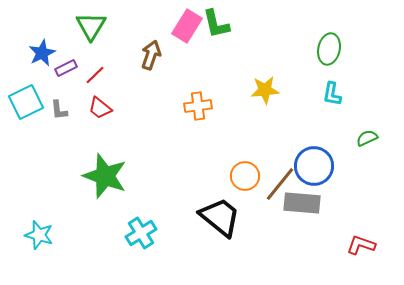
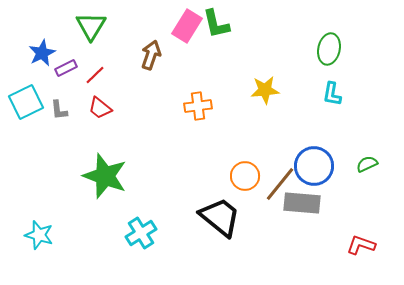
green semicircle: moved 26 px down
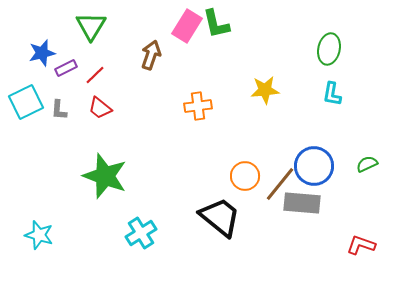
blue star: rotated 12 degrees clockwise
gray L-shape: rotated 10 degrees clockwise
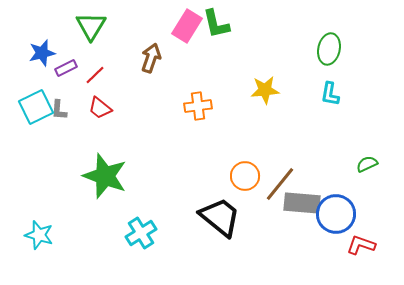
brown arrow: moved 3 px down
cyan L-shape: moved 2 px left
cyan square: moved 10 px right, 5 px down
blue circle: moved 22 px right, 48 px down
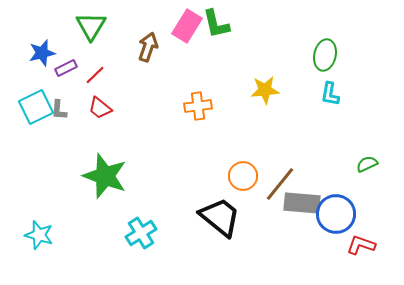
green ellipse: moved 4 px left, 6 px down
brown arrow: moved 3 px left, 11 px up
orange circle: moved 2 px left
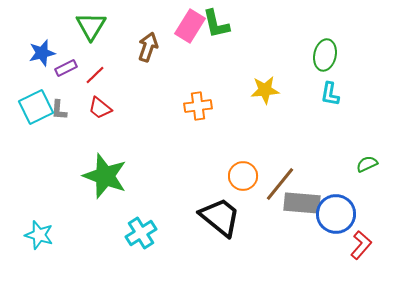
pink rectangle: moved 3 px right
red L-shape: rotated 112 degrees clockwise
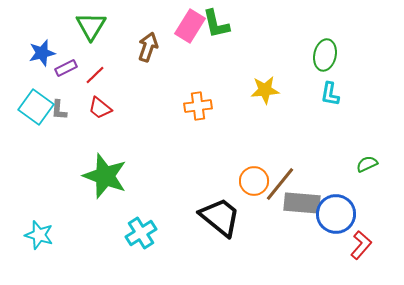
cyan square: rotated 28 degrees counterclockwise
orange circle: moved 11 px right, 5 px down
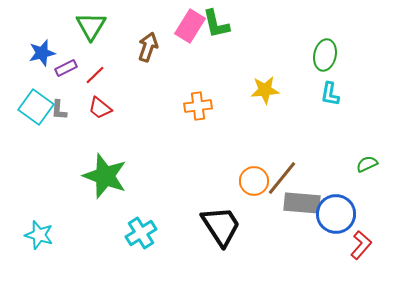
brown line: moved 2 px right, 6 px up
black trapezoid: moved 1 px right, 9 px down; rotated 18 degrees clockwise
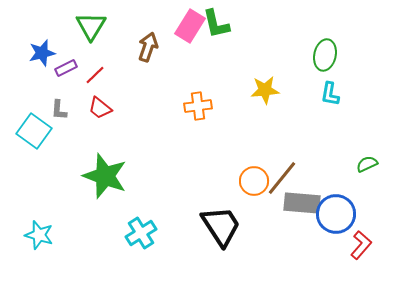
cyan square: moved 2 px left, 24 px down
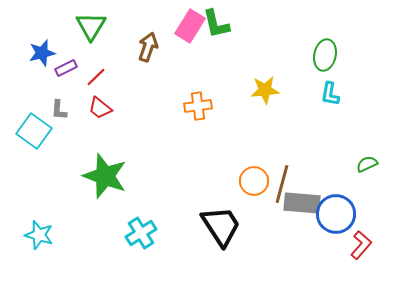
red line: moved 1 px right, 2 px down
brown line: moved 6 px down; rotated 24 degrees counterclockwise
